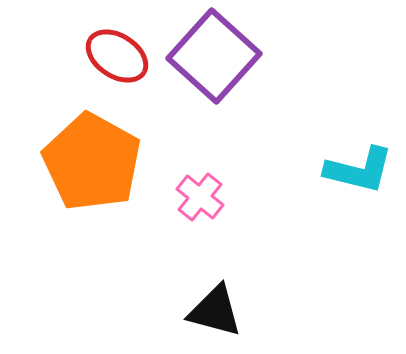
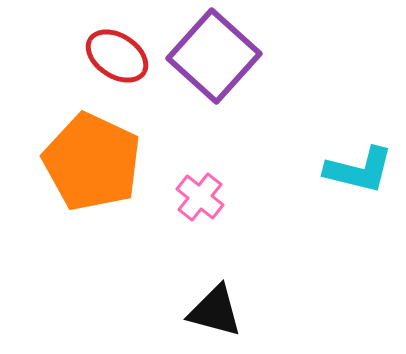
orange pentagon: rotated 4 degrees counterclockwise
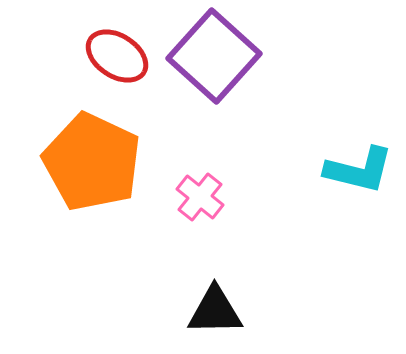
black triangle: rotated 16 degrees counterclockwise
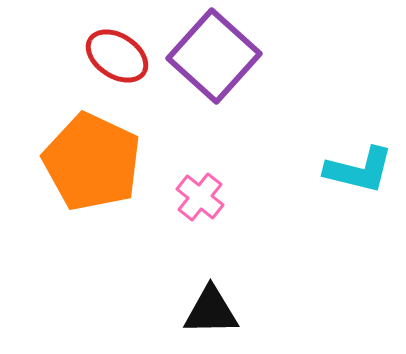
black triangle: moved 4 px left
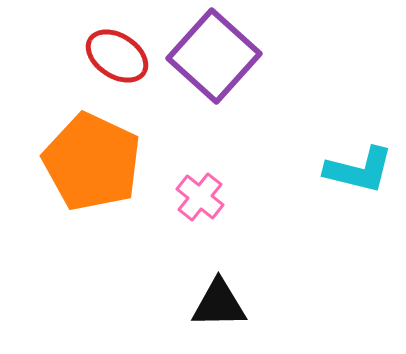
black triangle: moved 8 px right, 7 px up
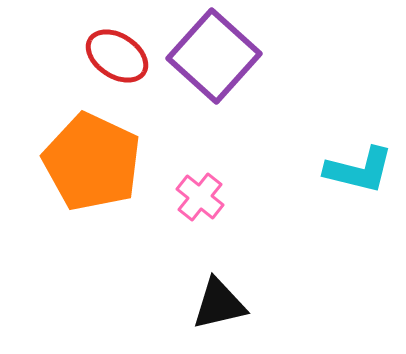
black triangle: rotated 12 degrees counterclockwise
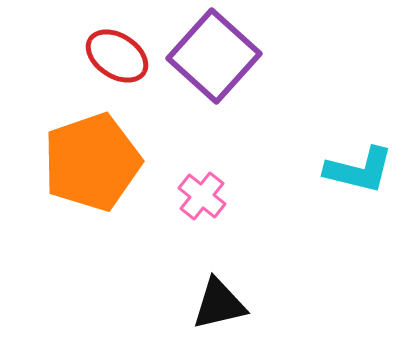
orange pentagon: rotated 28 degrees clockwise
pink cross: moved 2 px right, 1 px up
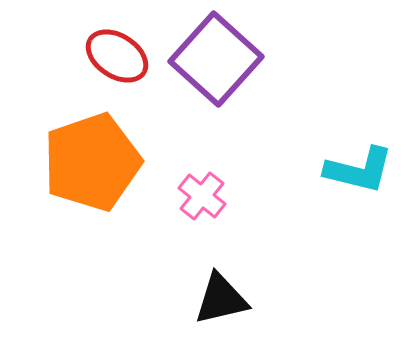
purple square: moved 2 px right, 3 px down
black triangle: moved 2 px right, 5 px up
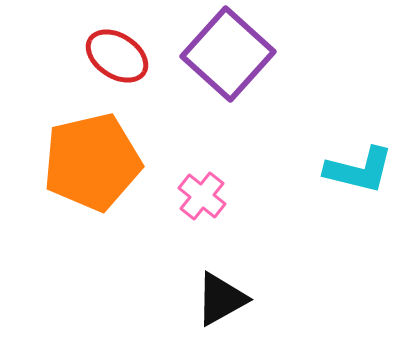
purple square: moved 12 px right, 5 px up
orange pentagon: rotated 6 degrees clockwise
black triangle: rotated 16 degrees counterclockwise
